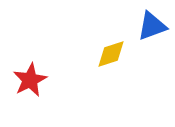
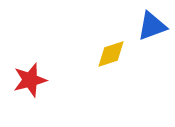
red star: rotated 12 degrees clockwise
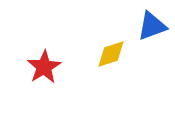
red star: moved 14 px right, 13 px up; rotated 16 degrees counterclockwise
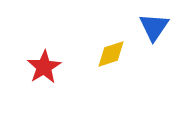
blue triangle: moved 2 px right, 1 px down; rotated 36 degrees counterclockwise
